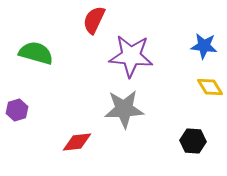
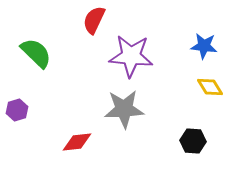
green semicircle: rotated 28 degrees clockwise
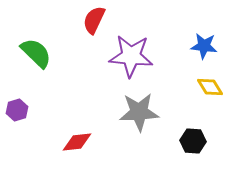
gray star: moved 15 px right, 3 px down
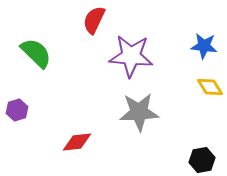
black hexagon: moved 9 px right, 19 px down; rotated 15 degrees counterclockwise
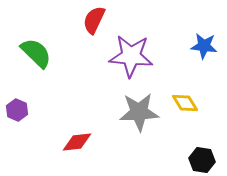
yellow diamond: moved 25 px left, 16 px down
purple hexagon: rotated 20 degrees counterclockwise
black hexagon: rotated 20 degrees clockwise
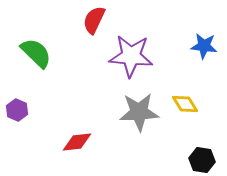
yellow diamond: moved 1 px down
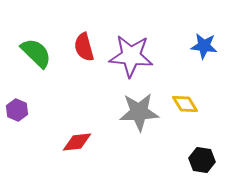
red semicircle: moved 10 px left, 27 px down; rotated 40 degrees counterclockwise
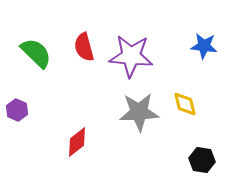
yellow diamond: rotated 16 degrees clockwise
red diamond: rotated 32 degrees counterclockwise
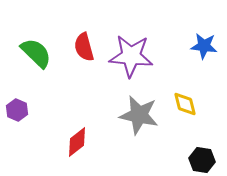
gray star: moved 3 px down; rotated 15 degrees clockwise
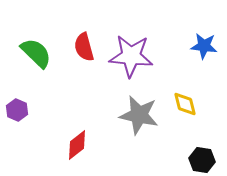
red diamond: moved 3 px down
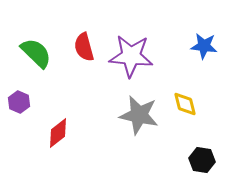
purple hexagon: moved 2 px right, 8 px up
red diamond: moved 19 px left, 12 px up
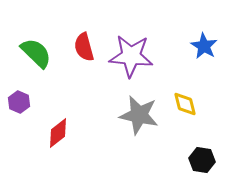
blue star: rotated 24 degrees clockwise
